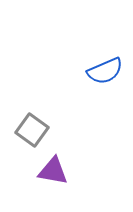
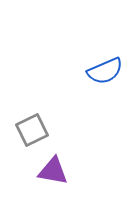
gray square: rotated 28 degrees clockwise
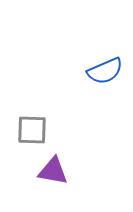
gray square: rotated 28 degrees clockwise
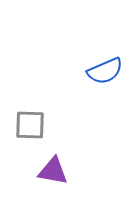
gray square: moved 2 px left, 5 px up
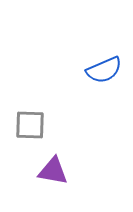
blue semicircle: moved 1 px left, 1 px up
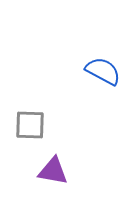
blue semicircle: moved 1 px left, 1 px down; rotated 129 degrees counterclockwise
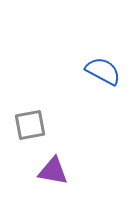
gray square: rotated 12 degrees counterclockwise
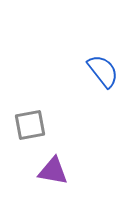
blue semicircle: rotated 24 degrees clockwise
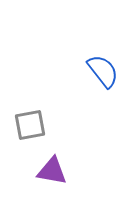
purple triangle: moved 1 px left
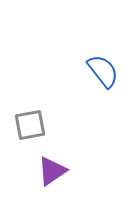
purple triangle: rotated 44 degrees counterclockwise
